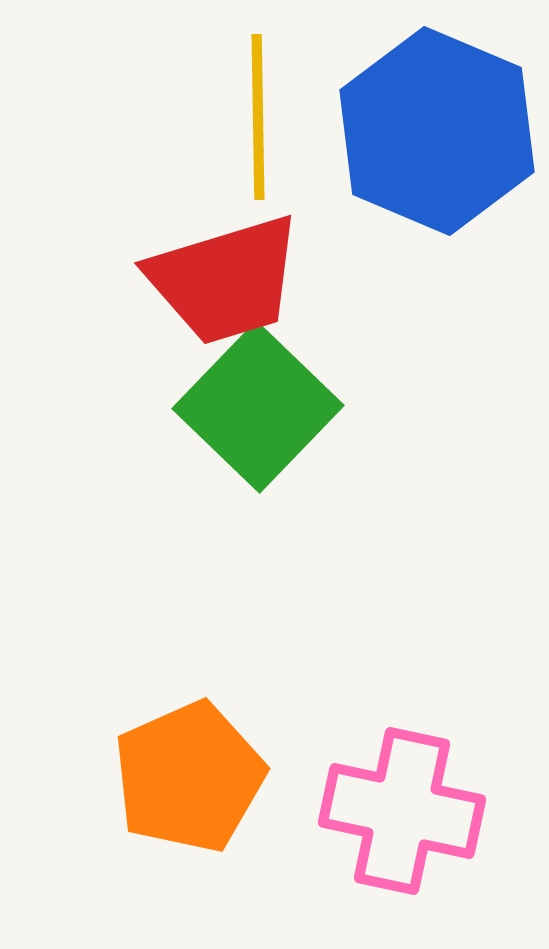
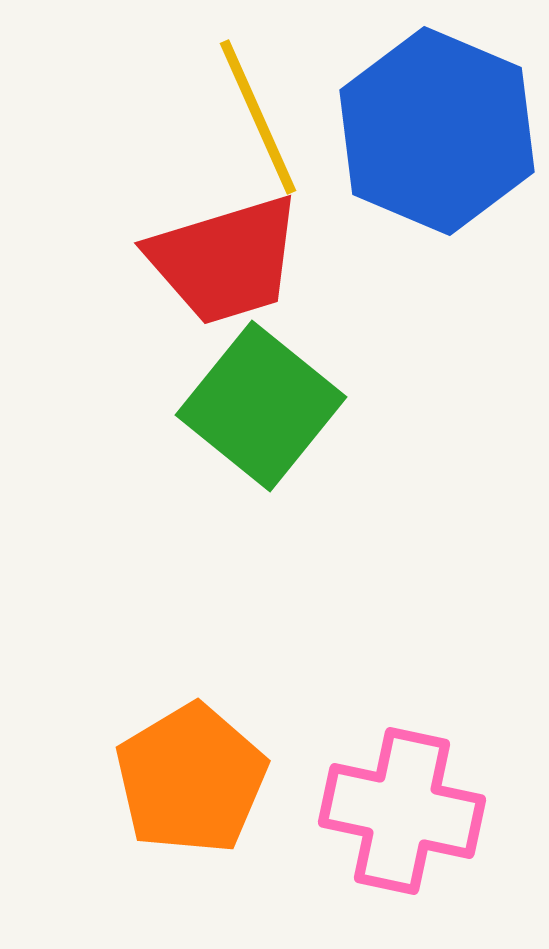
yellow line: rotated 23 degrees counterclockwise
red trapezoid: moved 20 px up
green square: moved 3 px right, 1 px up; rotated 5 degrees counterclockwise
orange pentagon: moved 2 px right, 2 px down; rotated 7 degrees counterclockwise
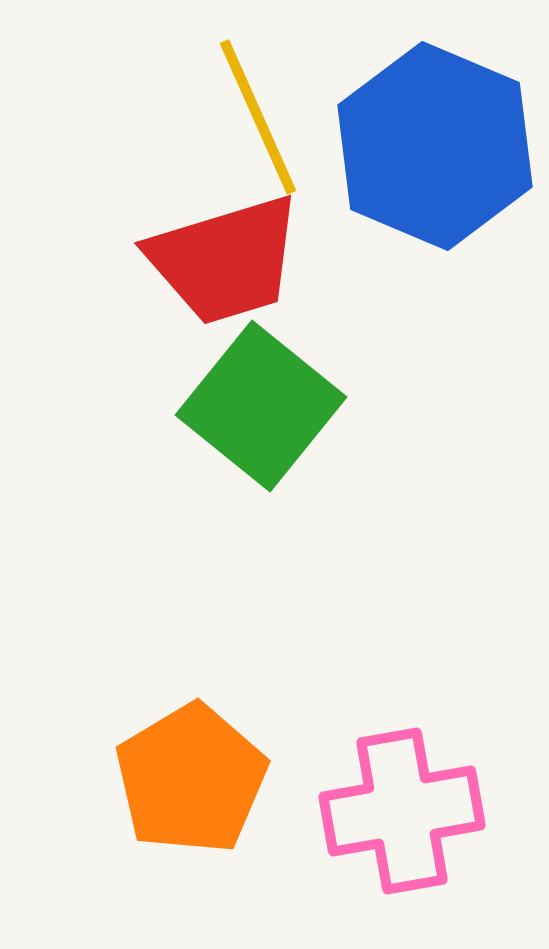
blue hexagon: moved 2 px left, 15 px down
pink cross: rotated 22 degrees counterclockwise
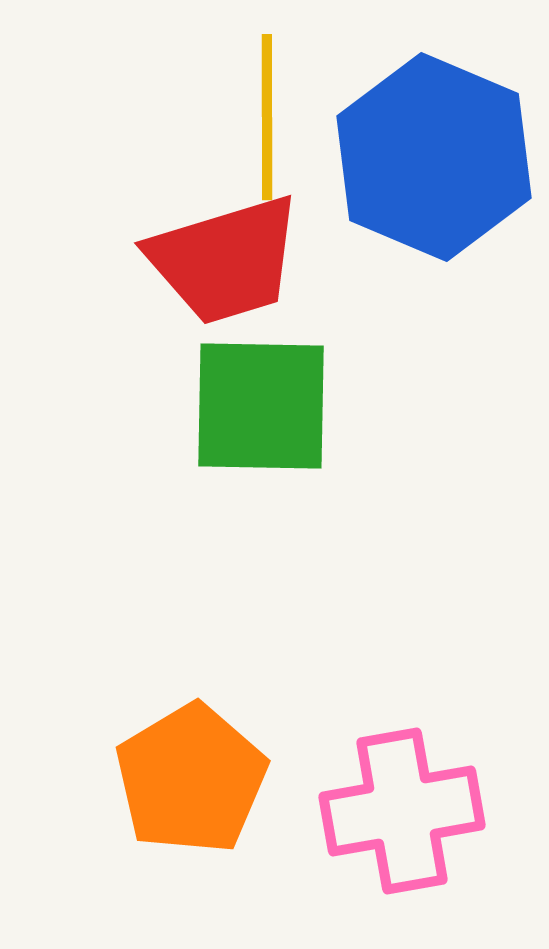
yellow line: moved 9 px right; rotated 24 degrees clockwise
blue hexagon: moved 1 px left, 11 px down
green square: rotated 38 degrees counterclockwise
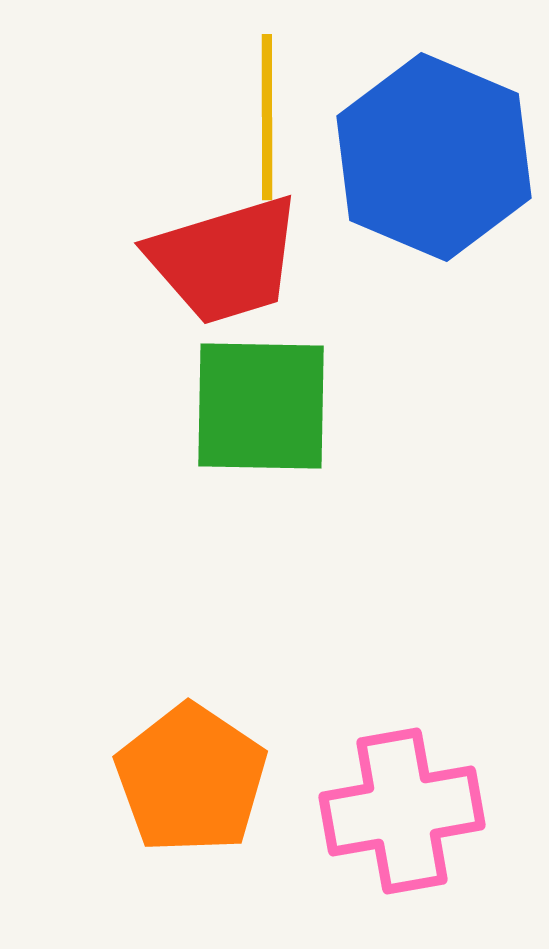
orange pentagon: rotated 7 degrees counterclockwise
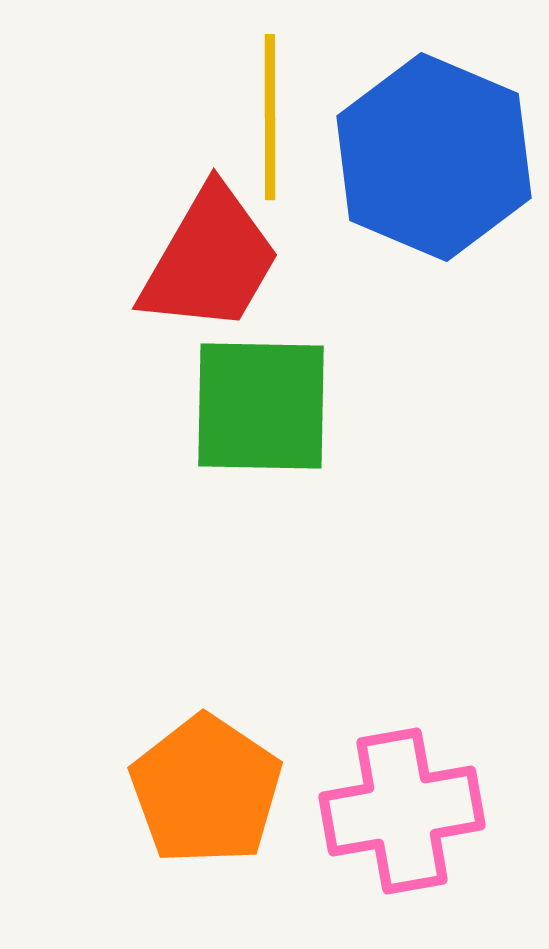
yellow line: moved 3 px right
red trapezoid: moved 15 px left; rotated 43 degrees counterclockwise
orange pentagon: moved 15 px right, 11 px down
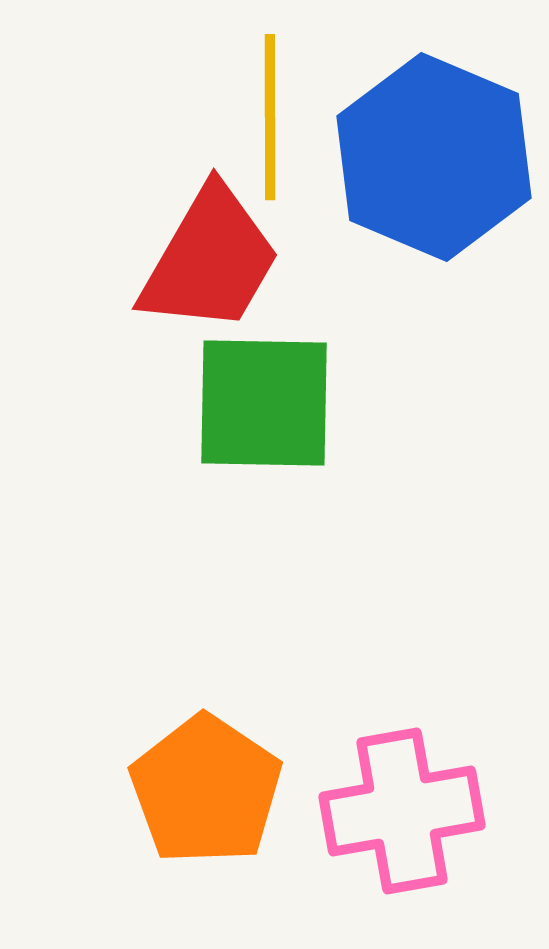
green square: moved 3 px right, 3 px up
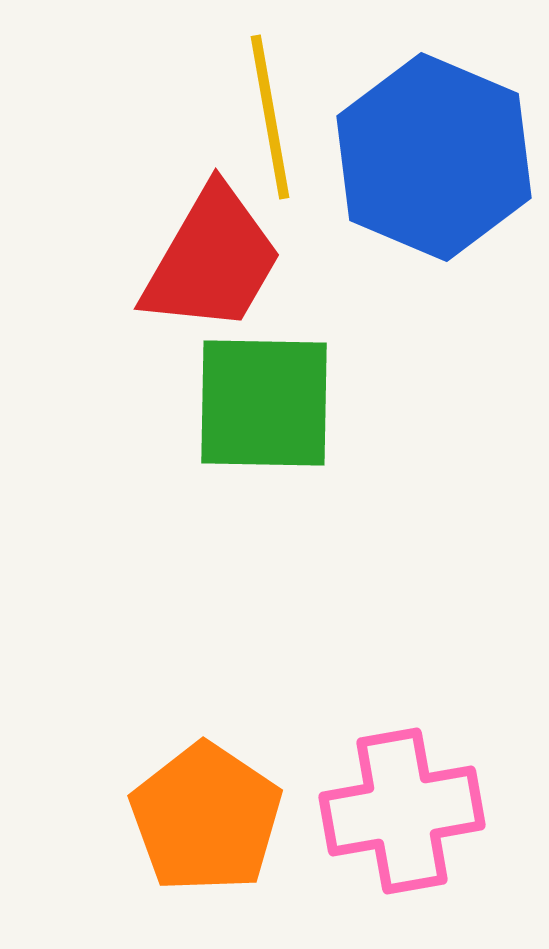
yellow line: rotated 10 degrees counterclockwise
red trapezoid: moved 2 px right
orange pentagon: moved 28 px down
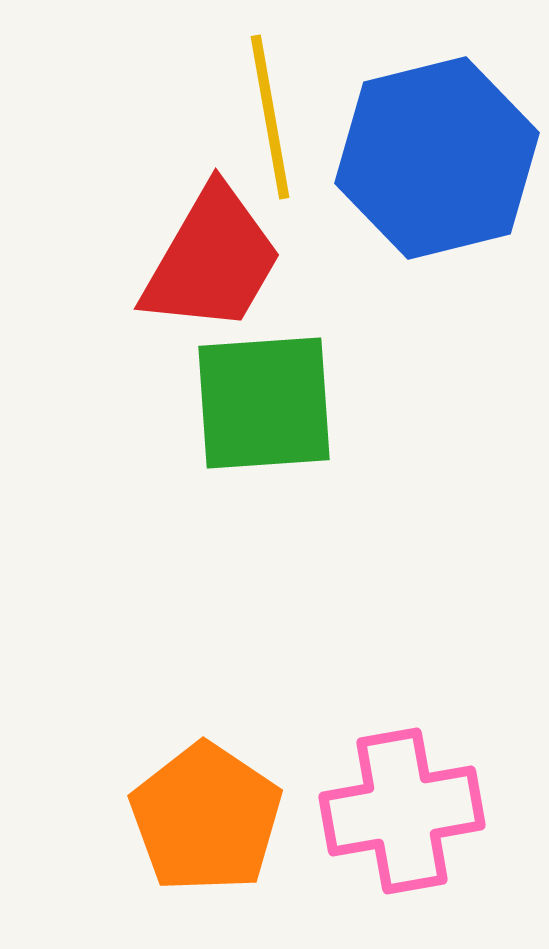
blue hexagon: moved 3 px right, 1 px down; rotated 23 degrees clockwise
green square: rotated 5 degrees counterclockwise
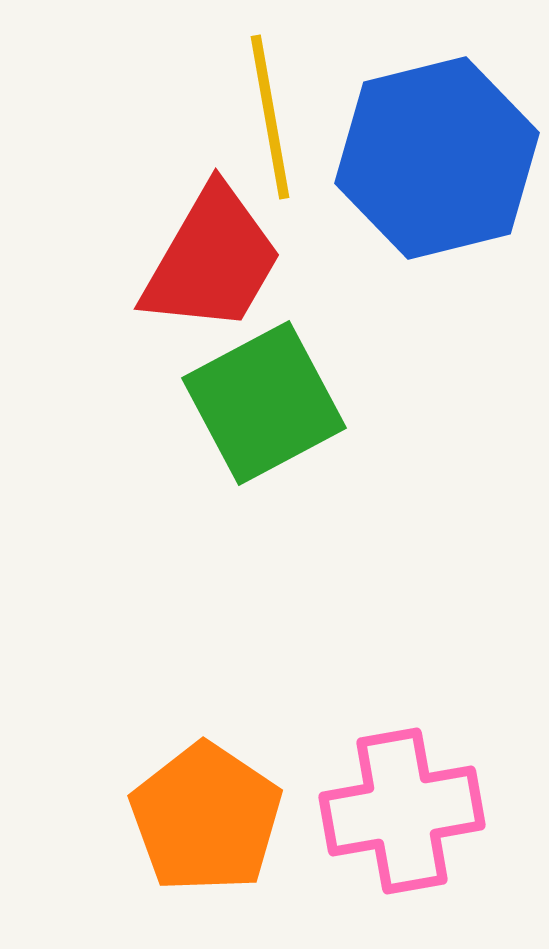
green square: rotated 24 degrees counterclockwise
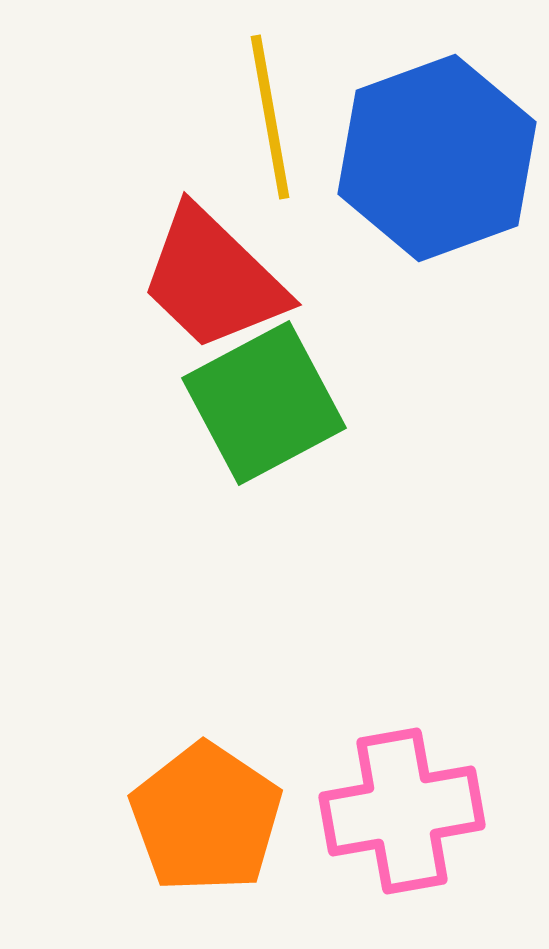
blue hexagon: rotated 6 degrees counterclockwise
red trapezoid: moved 1 px right, 19 px down; rotated 104 degrees clockwise
